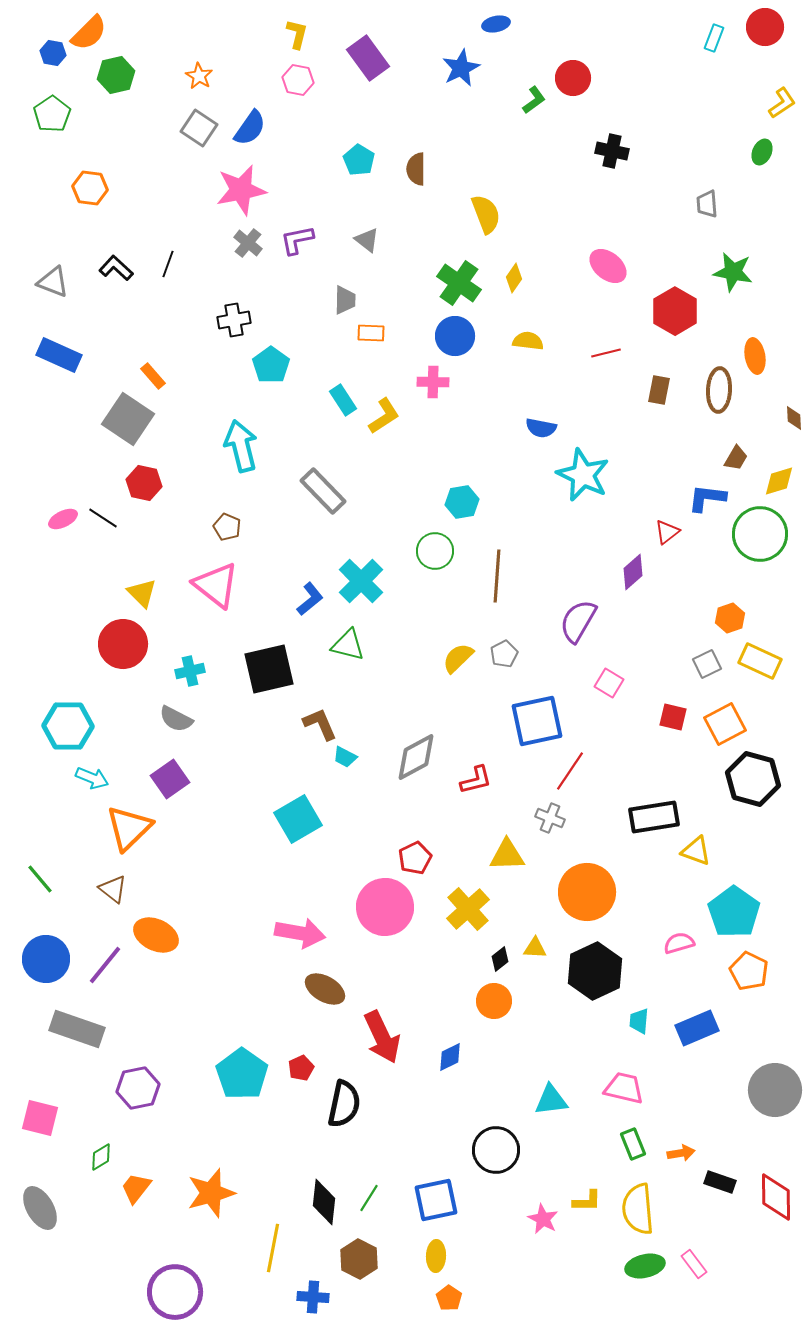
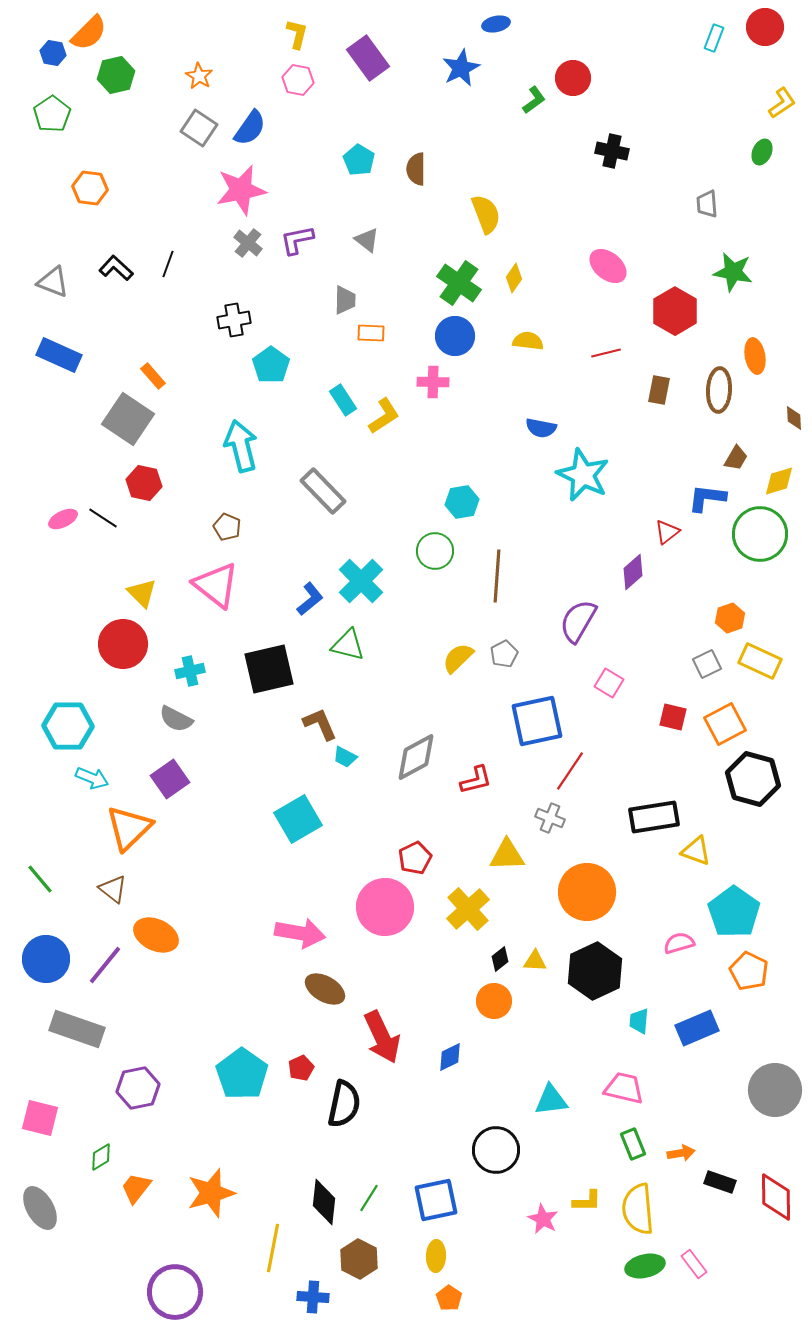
yellow triangle at (535, 948): moved 13 px down
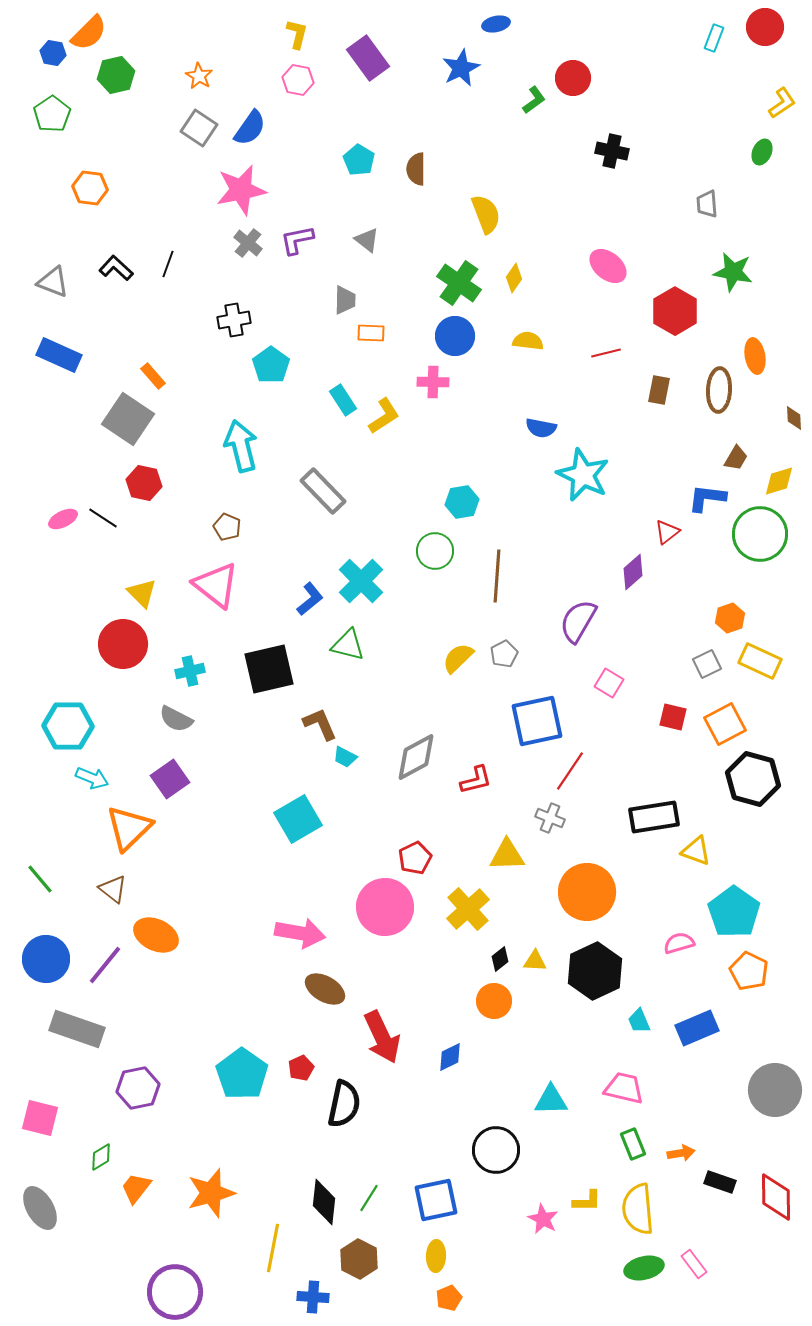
cyan trapezoid at (639, 1021): rotated 28 degrees counterclockwise
cyan triangle at (551, 1100): rotated 6 degrees clockwise
green ellipse at (645, 1266): moved 1 px left, 2 px down
orange pentagon at (449, 1298): rotated 15 degrees clockwise
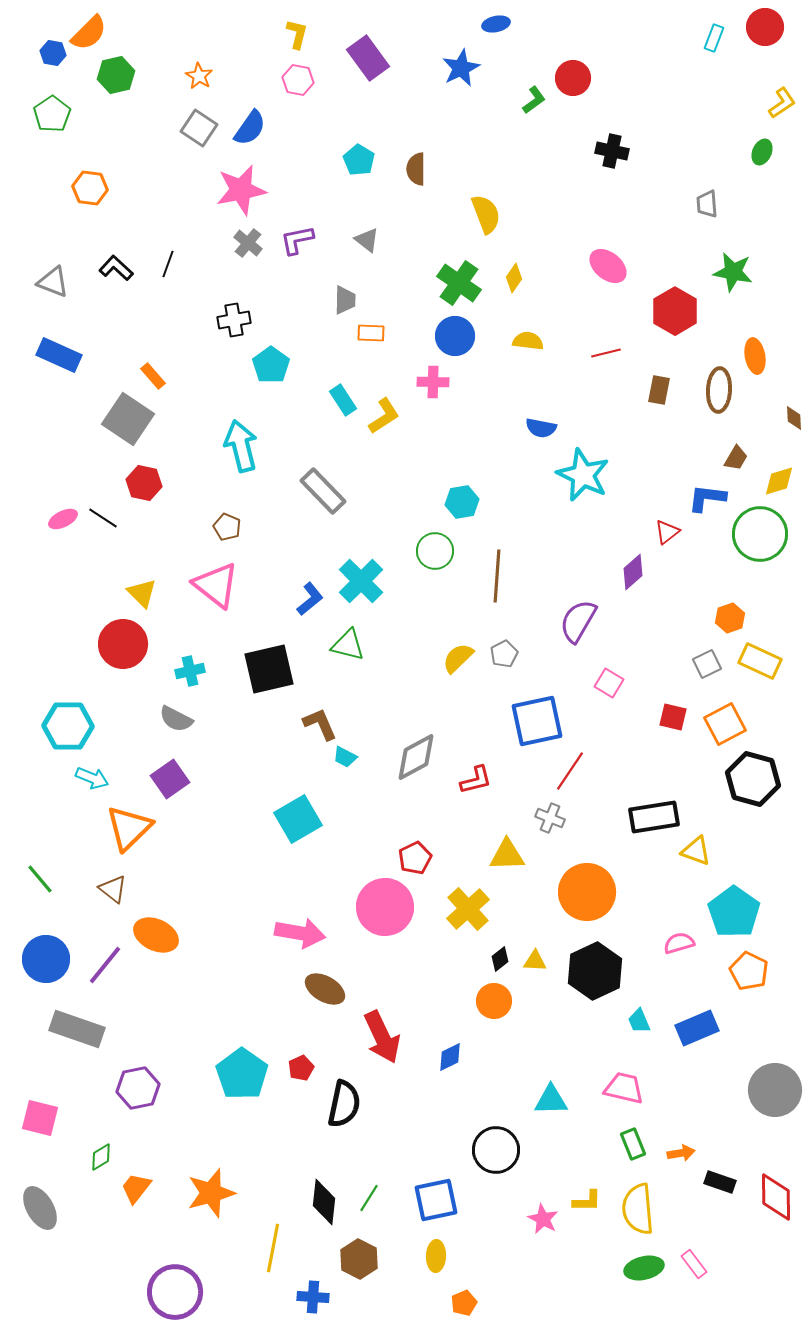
orange pentagon at (449, 1298): moved 15 px right, 5 px down
